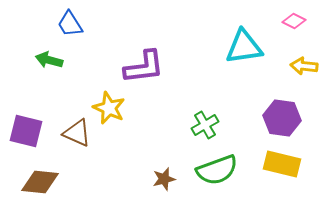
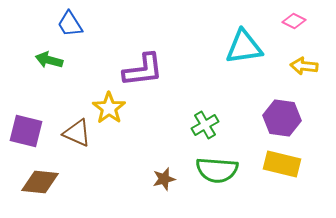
purple L-shape: moved 1 px left, 3 px down
yellow star: rotated 12 degrees clockwise
green semicircle: rotated 24 degrees clockwise
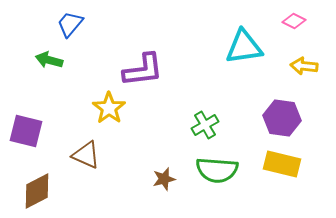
blue trapezoid: rotated 72 degrees clockwise
brown triangle: moved 9 px right, 22 px down
brown diamond: moved 3 px left, 9 px down; rotated 33 degrees counterclockwise
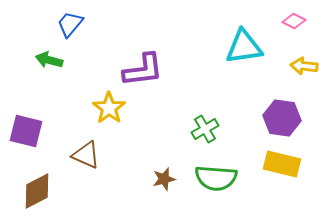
green cross: moved 4 px down
green semicircle: moved 1 px left, 8 px down
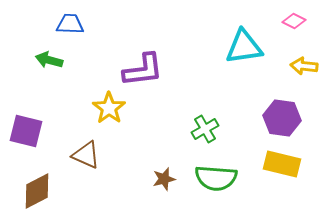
blue trapezoid: rotated 52 degrees clockwise
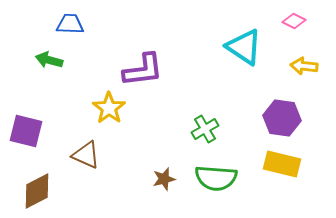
cyan triangle: rotated 42 degrees clockwise
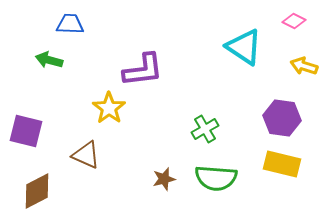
yellow arrow: rotated 12 degrees clockwise
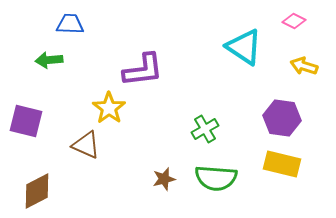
green arrow: rotated 20 degrees counterclockwise
purple square: moved 10 px up
brown triangle: moved 10 px up
